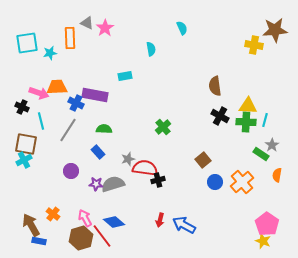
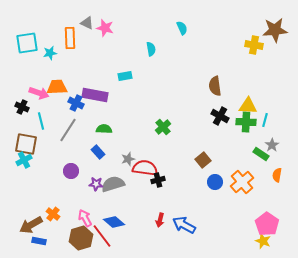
pink star at (105, 28): rotated 24 degrees counterclockwise
brown arrow at (31, 225): rotated 90 degrees counterclockwise
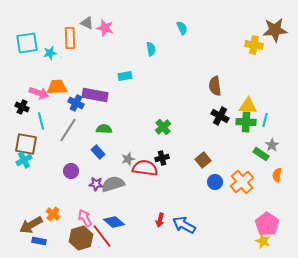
black cross at (158, 180): moved 4 px right, 22 px up
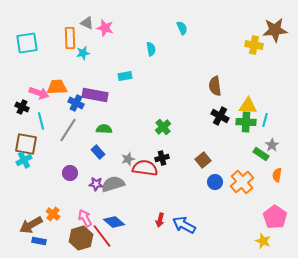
cyan star at (50, 53): moved 33 px right
purple circle at (71, 171): moved 1 px left, 2 px down
pink pentagon at (267, 224): moved 8 px right, 7 px up
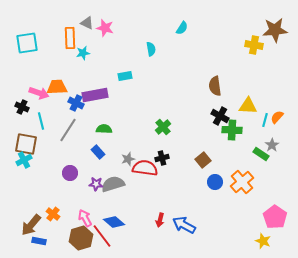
cyan semicircle at (182, 28): rotated 56 degrees clockwise
purple rectangle at (95, 95): rotated 20 degrees counterclockwise
green cross at (246, 122): moved 14 px left, 8 px down
orange semicircle at (277, 175): moved 58 px up; rotated 32 degrees clockwise
brown arrow at (31, 225): rotated 20 degrees counterclockwise
